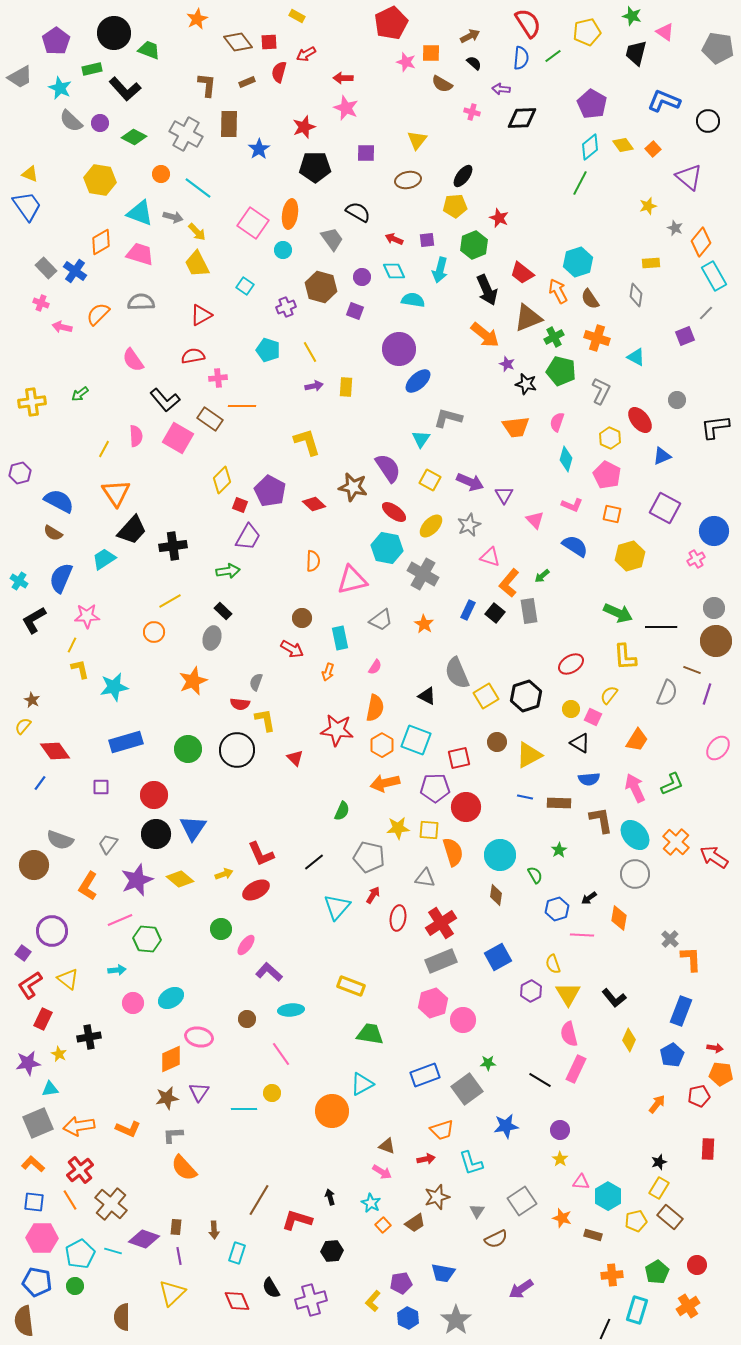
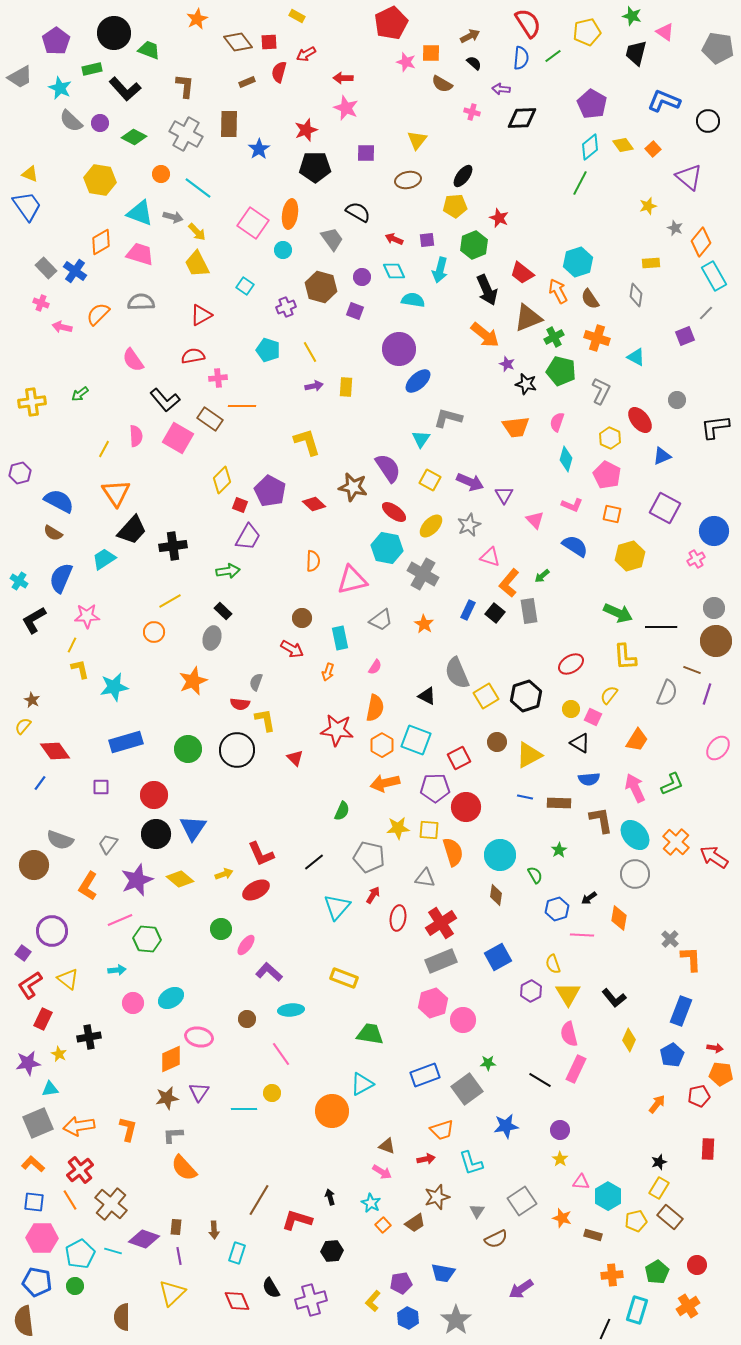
brown L-shape at (207, 85): moved 22 px left, 1 px down
red star at (304, 127): moved 2 px right, 3 px down
red square at (459, 758): rotated 15 degrees counterclockwise
yellow rectangle at (351, 986): moved 7 px left, 8 px up
orange L-shape at (128, 1129): rotated 100 degrees counterclockwise
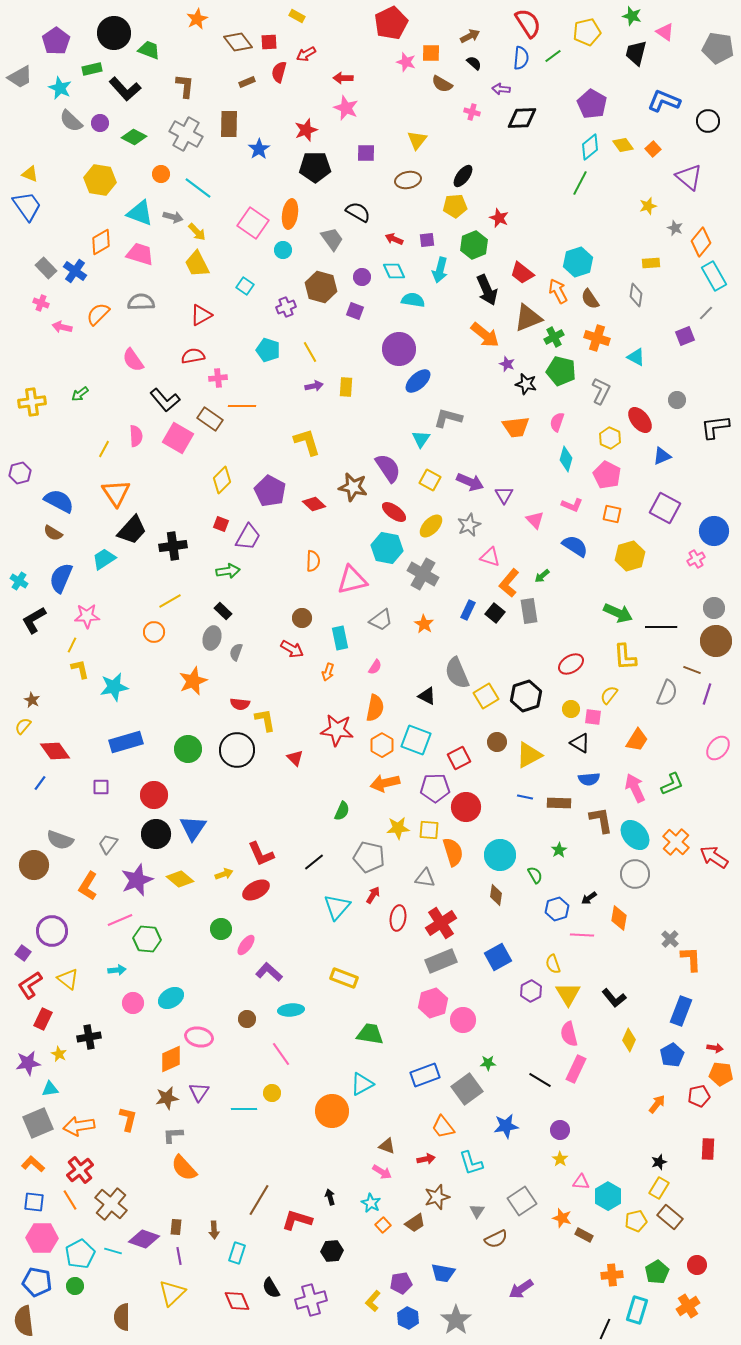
red square at (240, 505): moved 19 px left, 19 px down
gray semicircle at (256, 682): moved 20 px left, 30 px up
pink square at (593, 717): rotated 18 degrees counterclockwise
orange L-shape at (128, 1129): moved 10 px up
orange trapezoid at (442, 1130): moved 1 px right, 3 px up; rotated 70 degrees clockwise
brown rectangle at (593, 1235): moved 9 px left; rotated 12 degrees clockwise
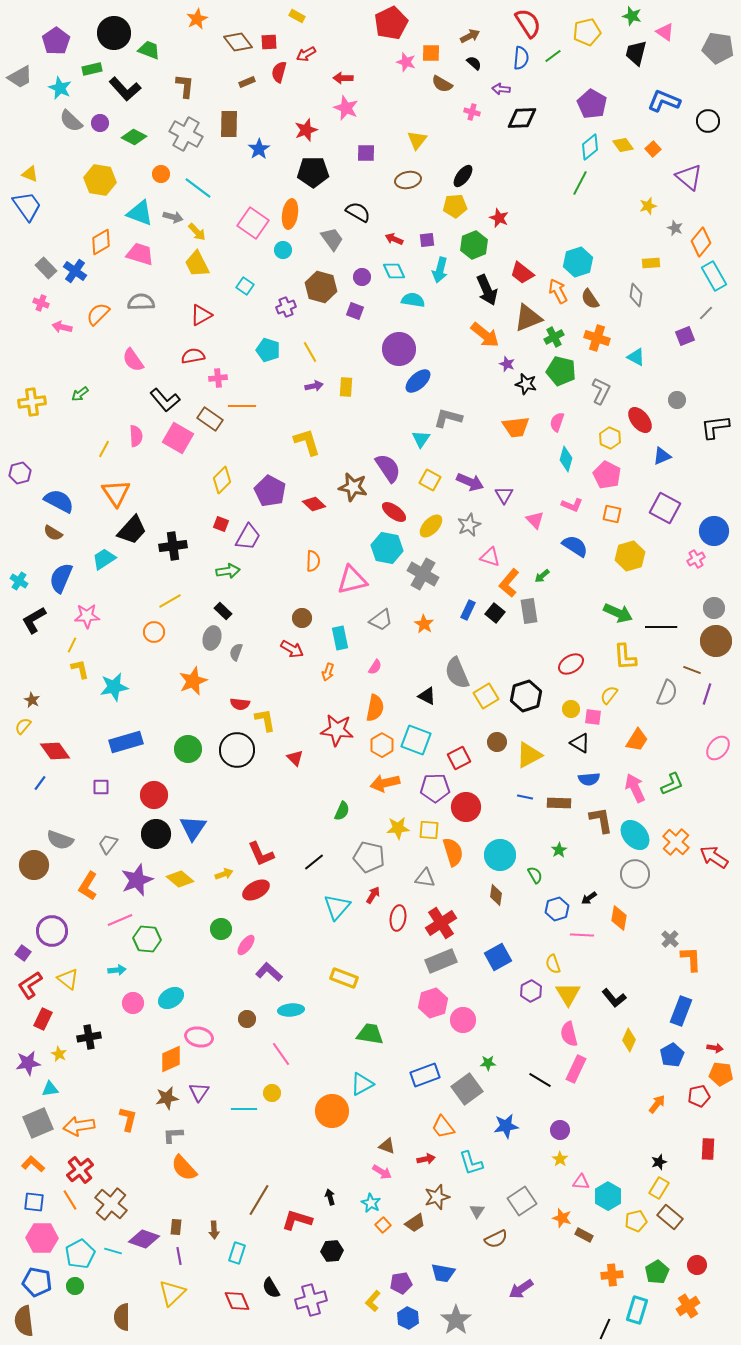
black pentagon at (315, 167): moved 2 px left, 5 px down
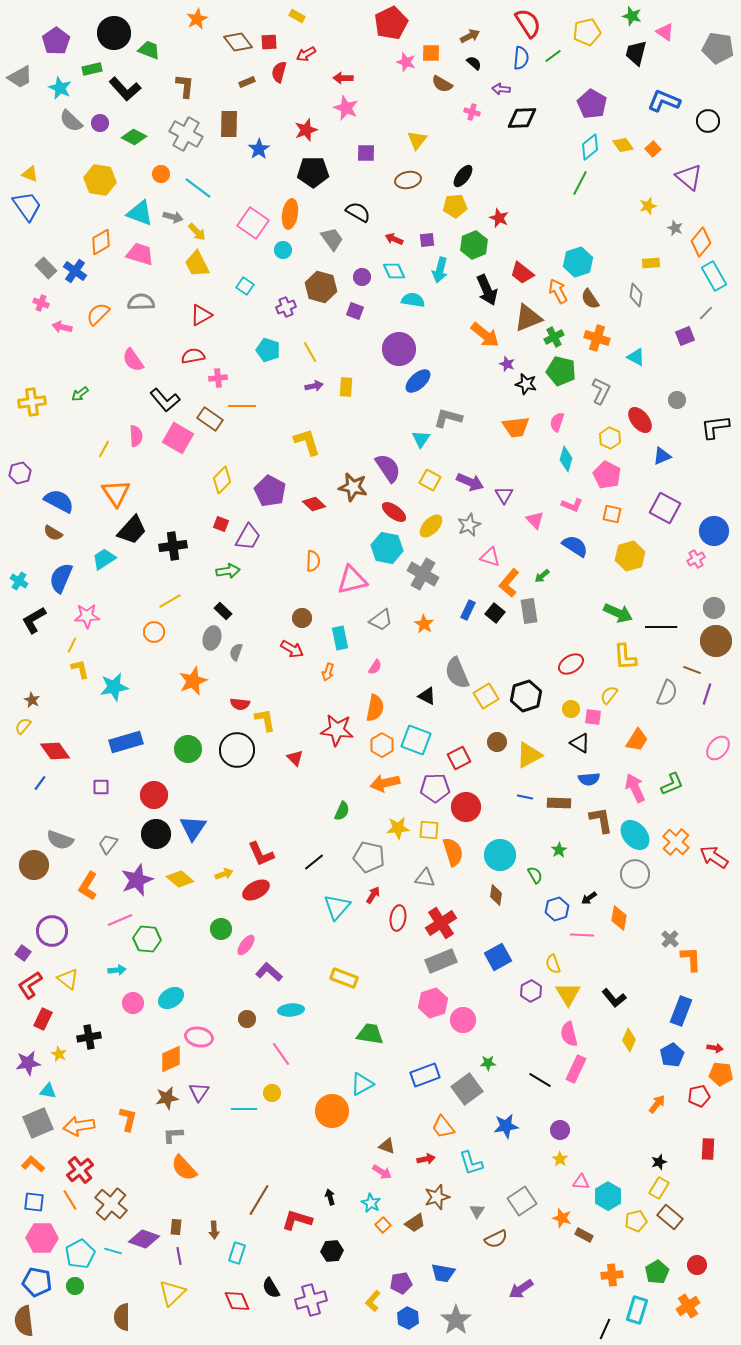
cyan triangle at (50, 1089): moved 2 px left, 2 px down; rotated 18 degrees clockwise
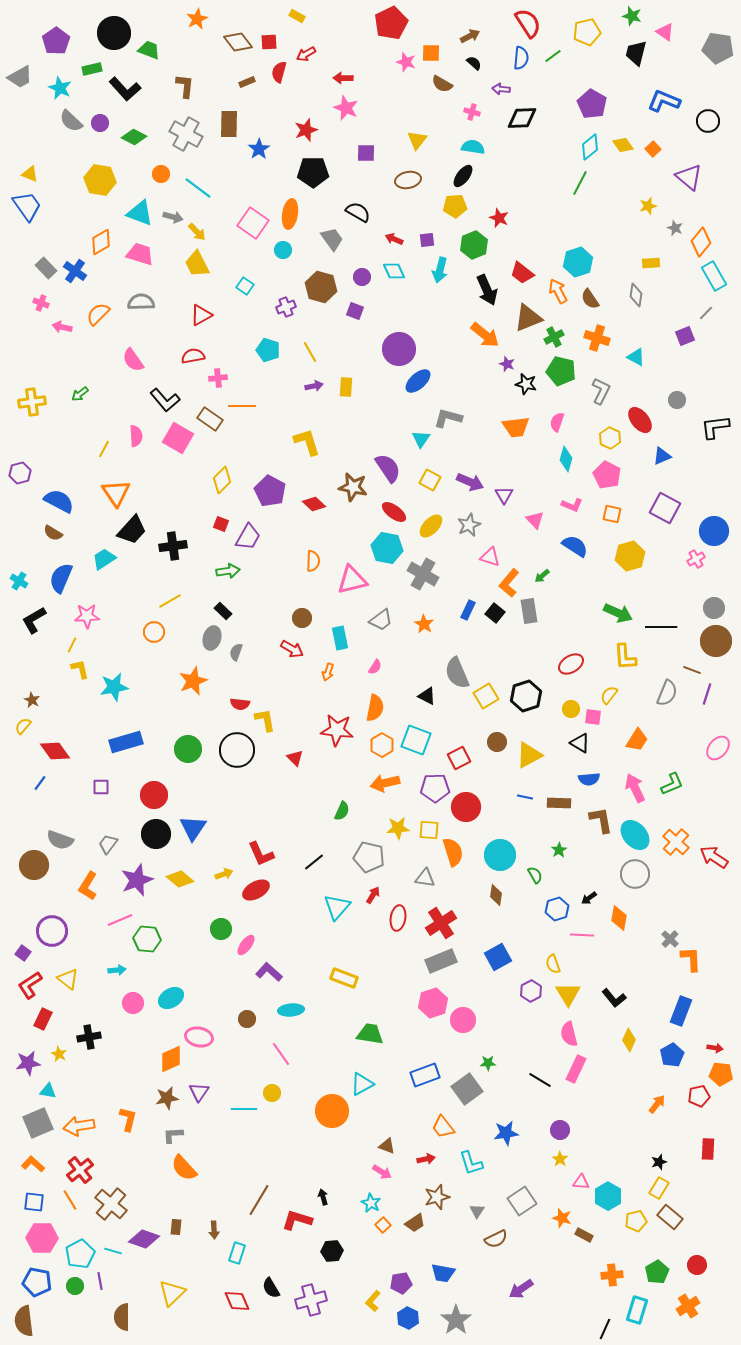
cyan semicircle at (413, 300): moved 60 px right, 153 px up
blue star at (506, 1126): moved 7 px down
black arrow at (330, 1197): moved 7 px left
purple line at (179, 1256): moved 79 px left, 25 px down
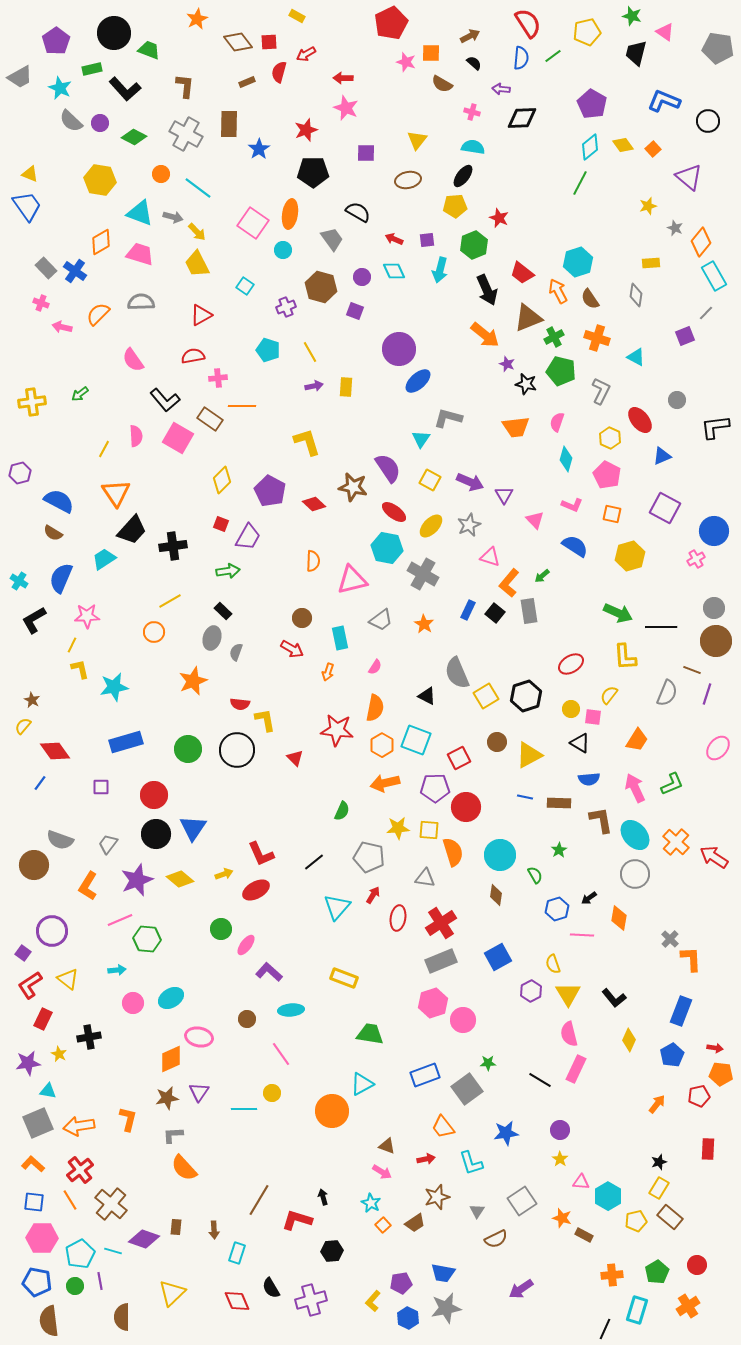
gray star at (456, 1320): moved 10 px left, 12 px up; rotated 24 degrees clockwise
brown semicircle at (24, 1321): moved 25 px right
